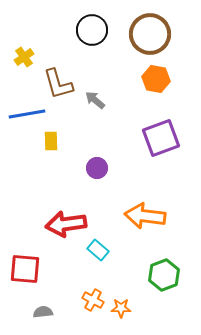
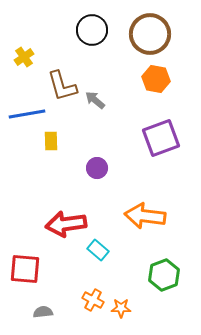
brown L-shape: moved 4 px right, 2 px down
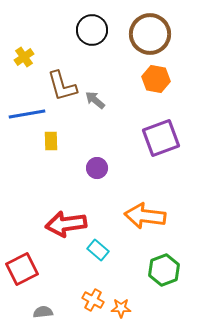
red square: moved 3 px left; rotated 32 degrees counterclockwise
green hexagon: moved 5 px up
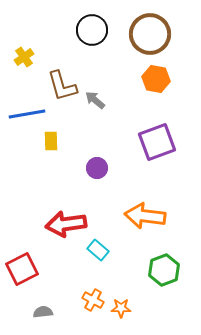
purple square: moved 4 px left, 4 px down
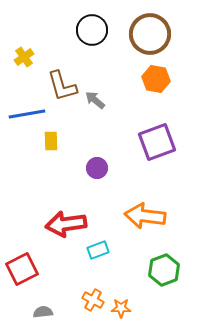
cyan rectangle: rotated 60 degrees counterclockwise
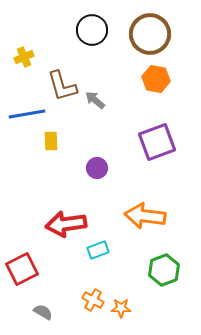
yellow cross: rotated 12 degrees clockwise
gray semicircle: rotated 36 degrees clockwise
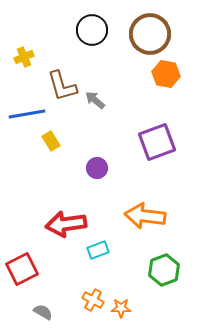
orange hexagon: moved 10 px right, 5 px up
yellow rectangle: rotated 30 degrees counterclockwise
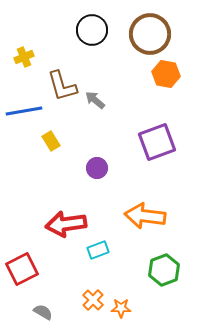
blue line: moved 3 px left, 3 px up
orange cross: rotated 15 degrees clockwise
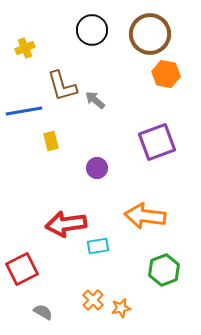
yellow cross: moved 1 px right, 9 px up
yellow rectangle: rotated 18 degrees clockwise
cyan rectangle: moved 4 px up; rotated 10 degrees clockwise
orange star: rotated 12 degrees counterclockwise
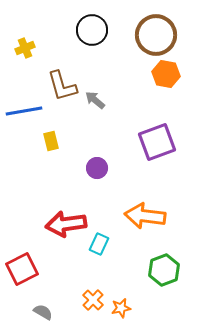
brown circle: moved 6 px right, 1 px down
cyan rectangle: moved 1 px right, 2 px up; rotated 55 degrees counterclockwise
